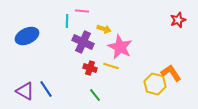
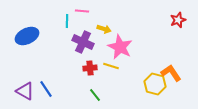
red cross: rotated 24 degrees counterclockwise
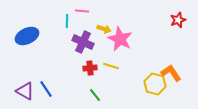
pink star: moved 8 px up
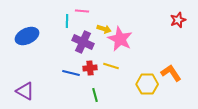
yellow hexagon: moved 8 px left; rotated 15 degrees counterclockwise
blue line: moved 25 px right, 16 px up; rotated 42 degrees counterclockwise
green line: rotated 24 degrees clockwise
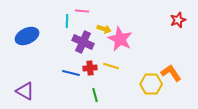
yellow hexagon: moved 4 px right
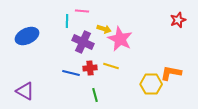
orange L-shape: rotated 45 degrees counterclockwise
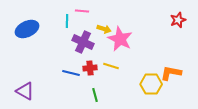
blue ellipse: moved 7 px up
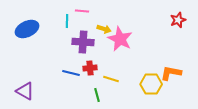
purple cross: rotated 20 degrees counterclockwise
yellow line: moved 13 px down
green line: moved 2 px right
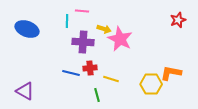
blue ellipse: rotated 45 degrees clockwise
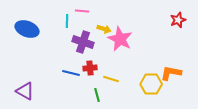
purple cross: rotated 15 degrees clockwise
